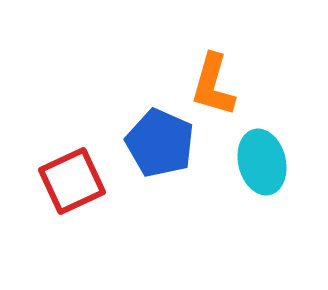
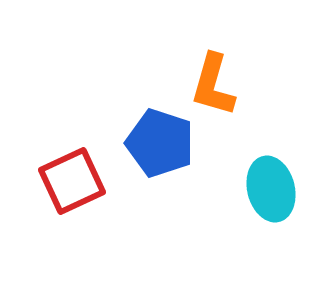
blue pentagon: rotated 6 degrees counterclockwise
cyan ellipse: moved 9 px right, 27 px down
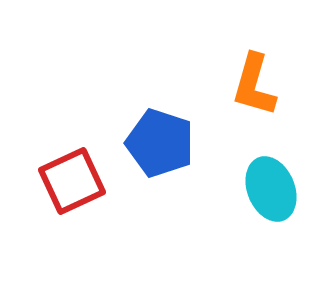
orange L-shape: moved 41 px right
cyan ellipse: rotated 8 degrees counterclockwise
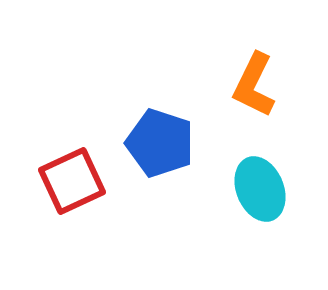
orange L-shape: rotated 10 degrees clockwise
cyan ellipse: moved 11 px left
